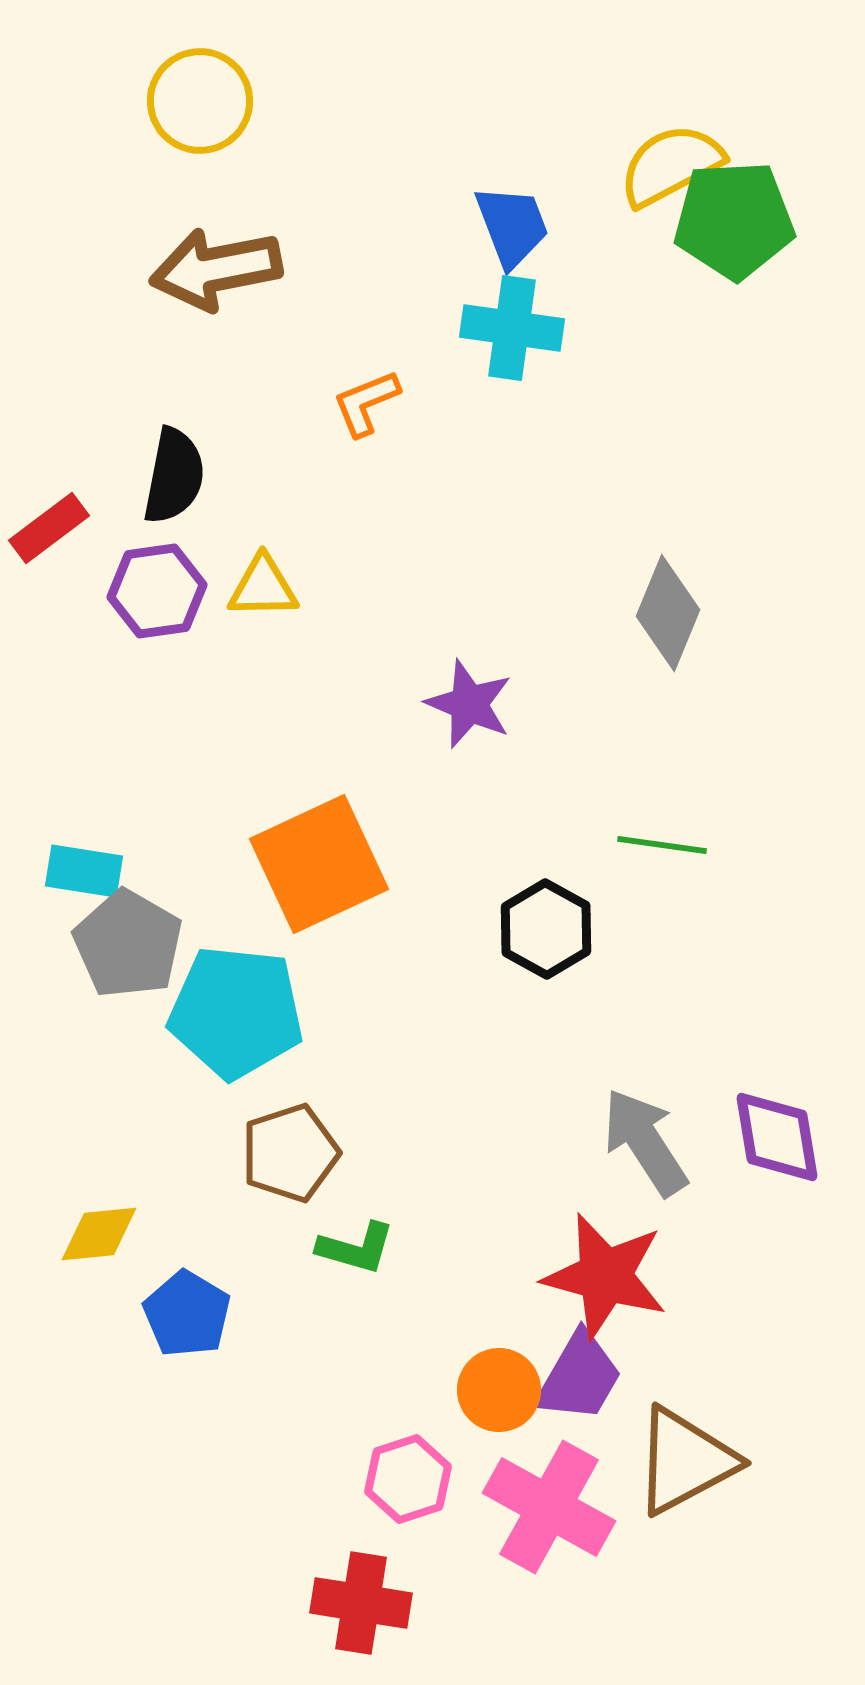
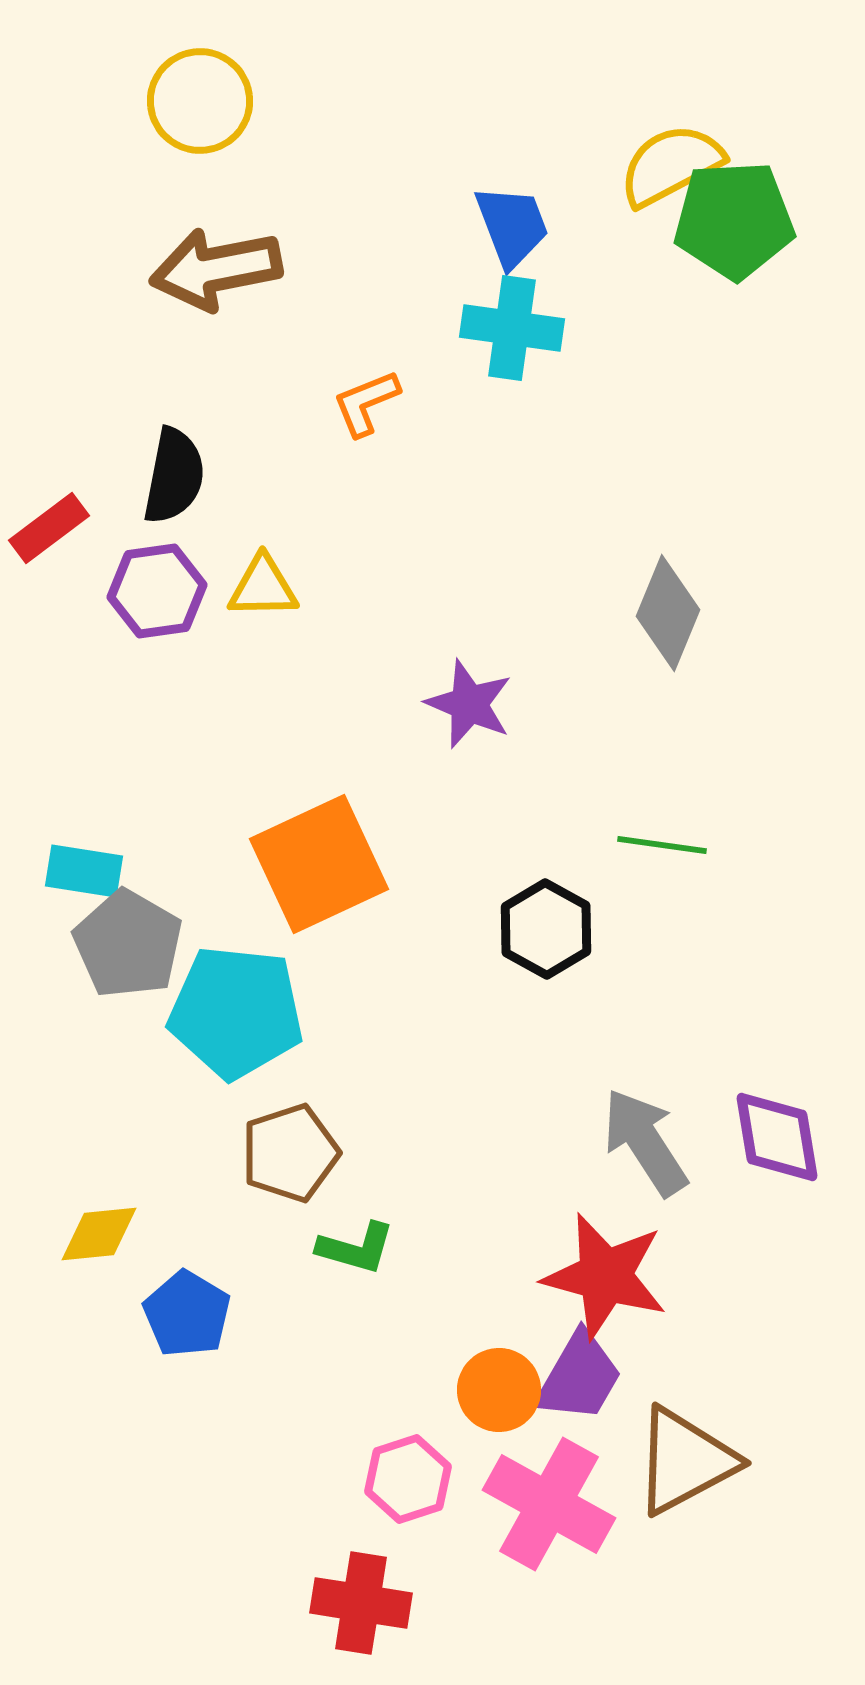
pink cross: moved 3 px up
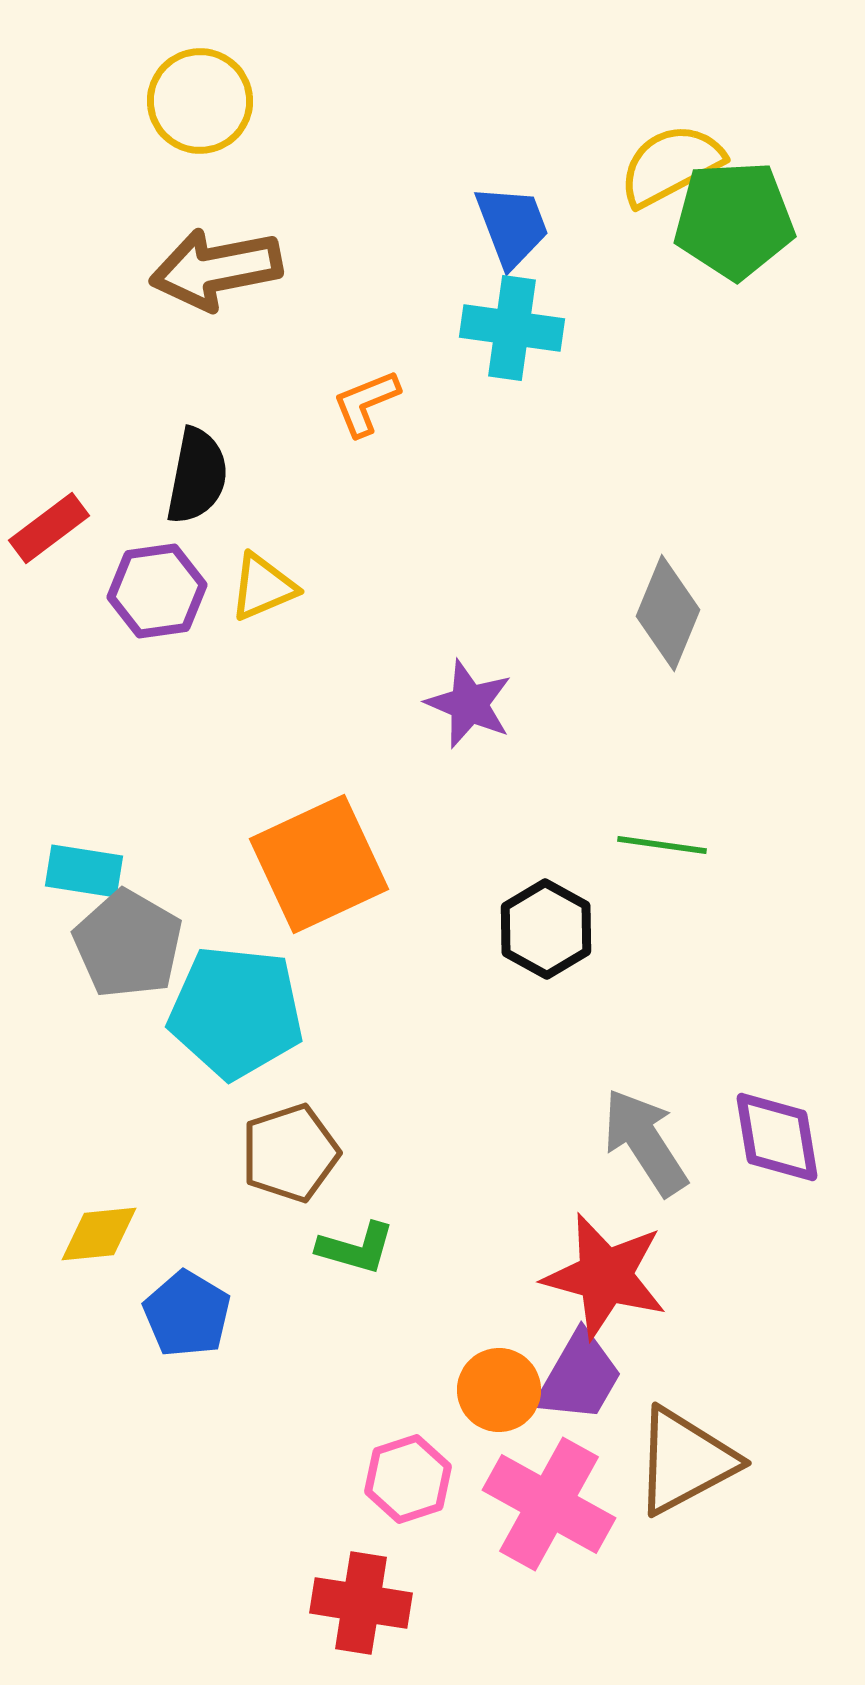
black semicircle: moved 23 px right
yellow triangle: rotated 22 degrees counterclockwise
